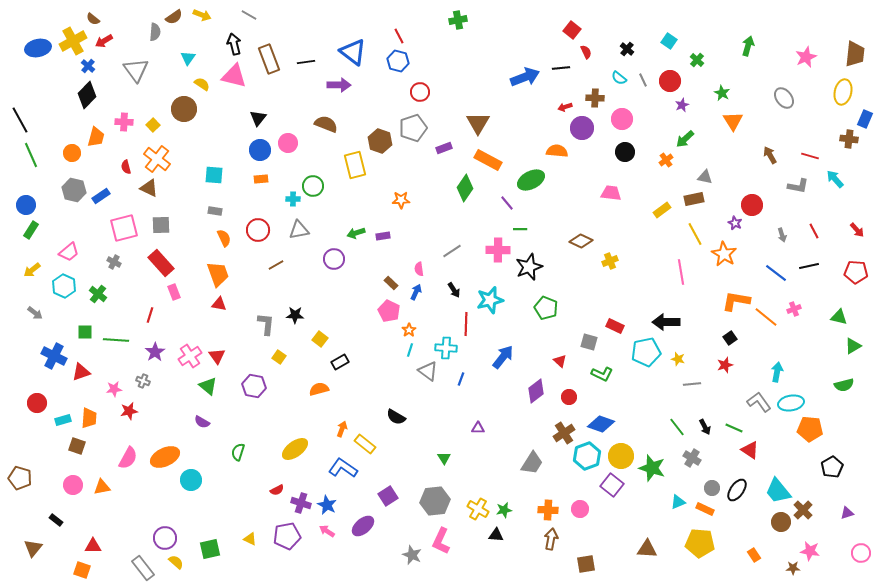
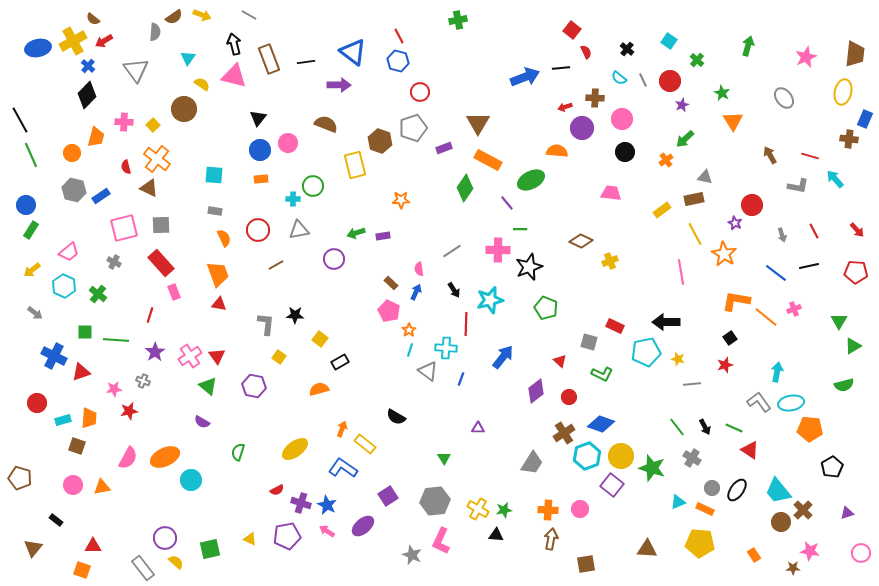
green triangle at (839, 317): moved 4 px down; rotated 48 degrees clockwise
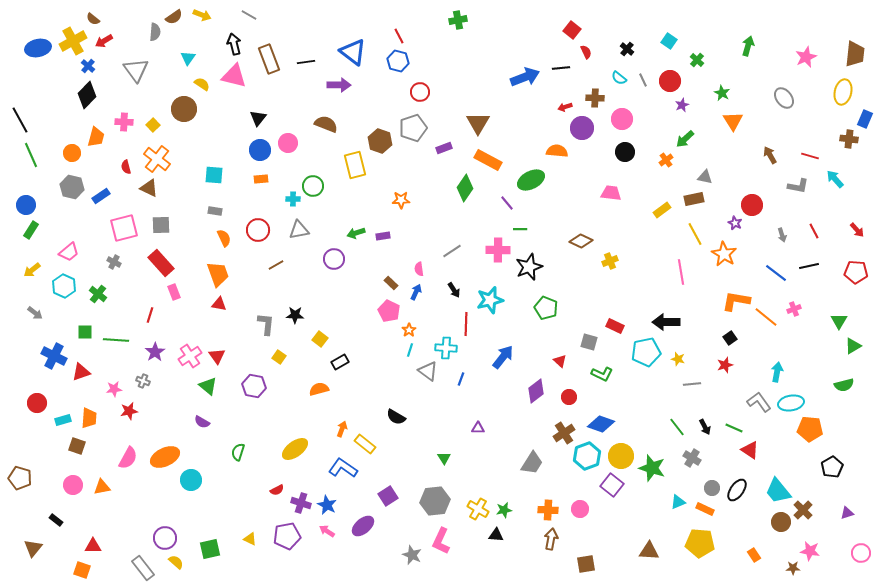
gray hexagon at (74, 190): moved 2 px left, 3 px up
brown triangle at (647, 549): moved 2 px right, 2 px down
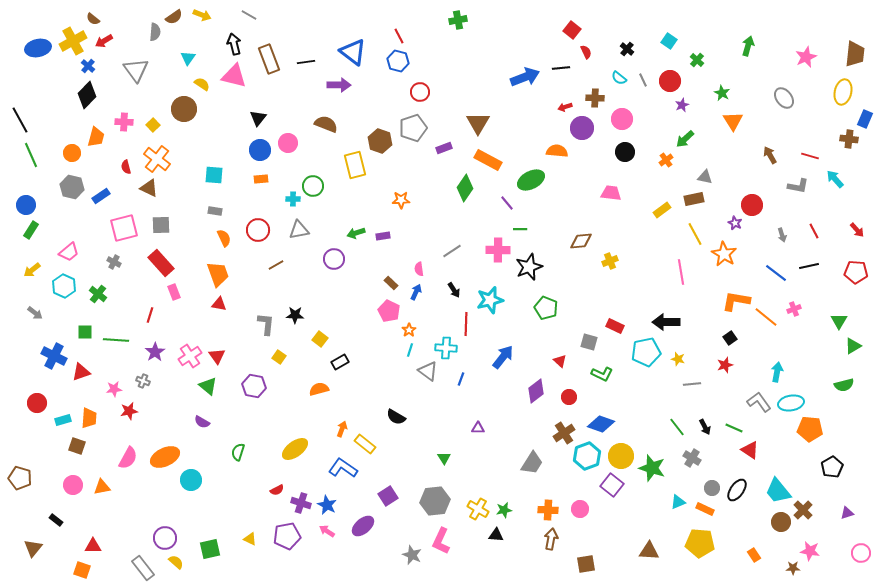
brown diamond at (581, 241): rotated 30 degrees counterclockwise
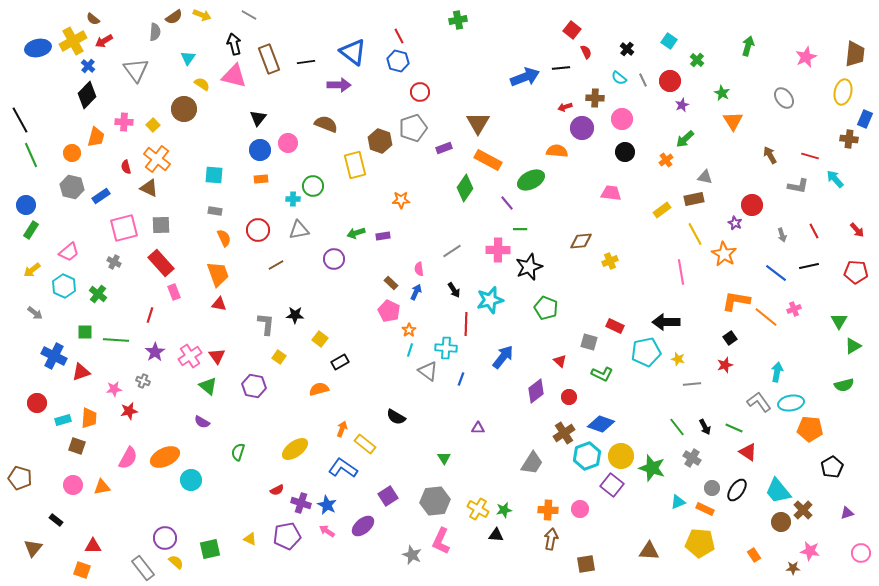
red triangle at (750, 450): moved 2 px left, 2 px down
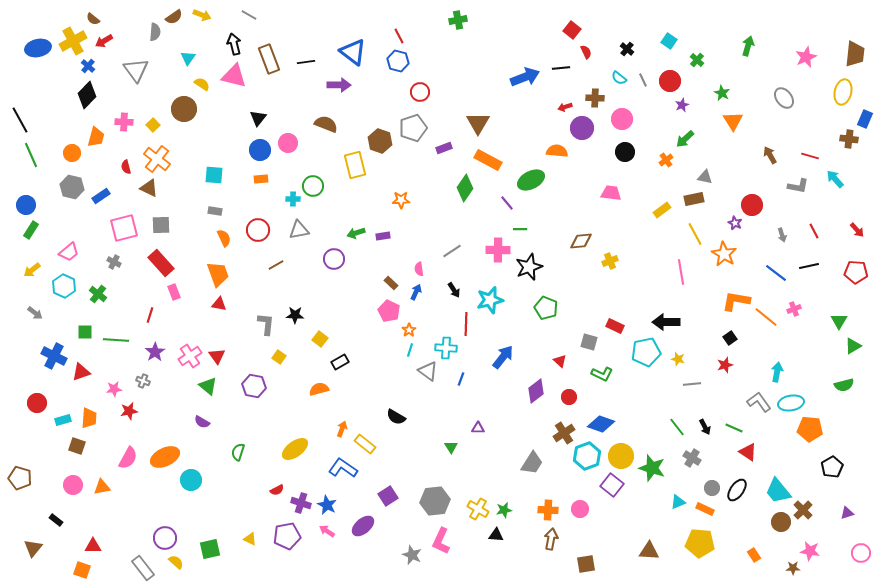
green triangle at (444, 458): moved 7 px right, 11 px up
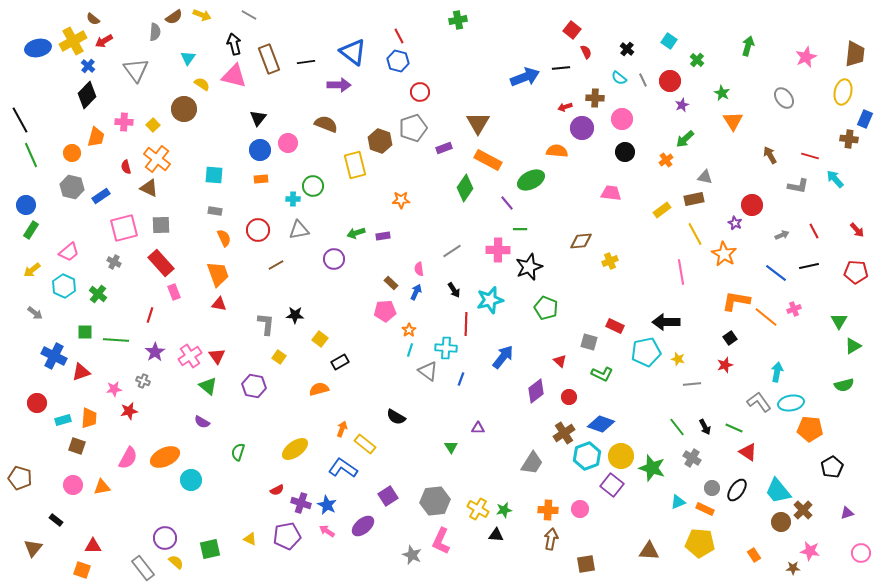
gray arrow at (782, 235): rotated 96 degrees counterclockwise
pink pentagon at (389, 311): moved 4 px left; rotated 30 degrees counterclockwise
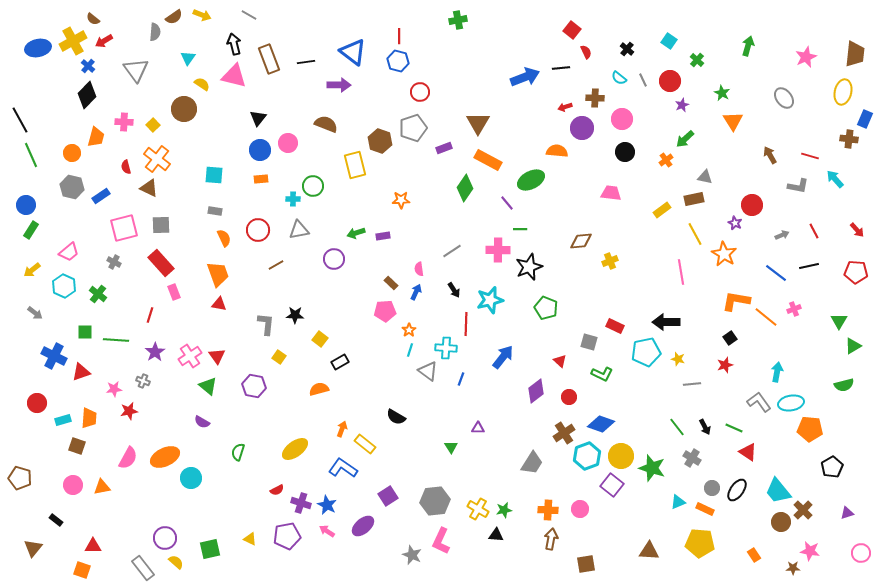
red line at (399, 36): rotated 28 degrees clockwise
cyan circle at (191, 480): moved 2 px up
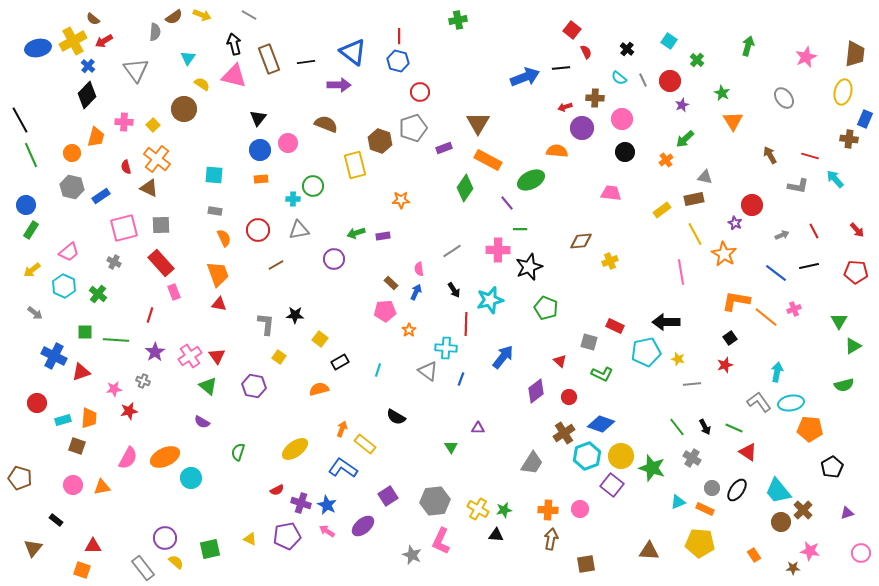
cyan line at (410, 350): moved 32 px left, 20 px down
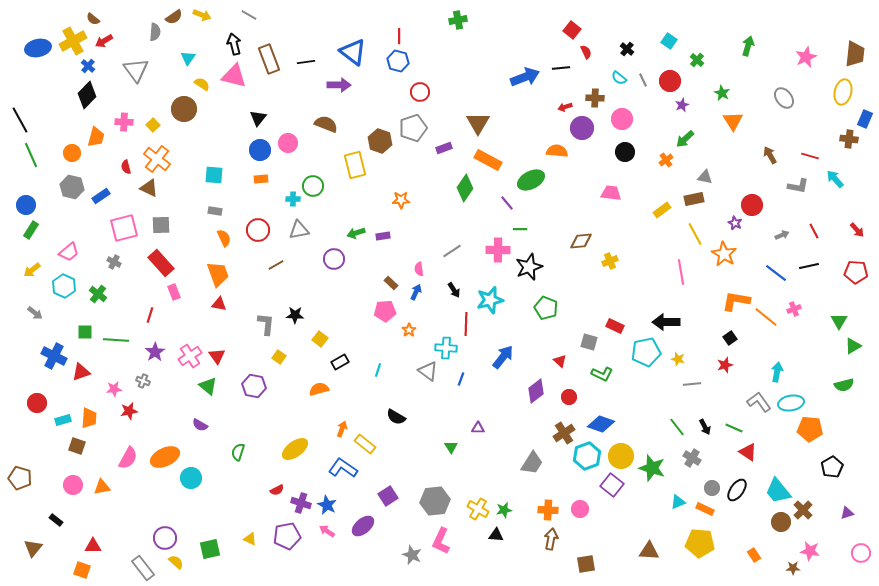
purple semicircle at (202, 422): moved 2 px left, 3 px down
